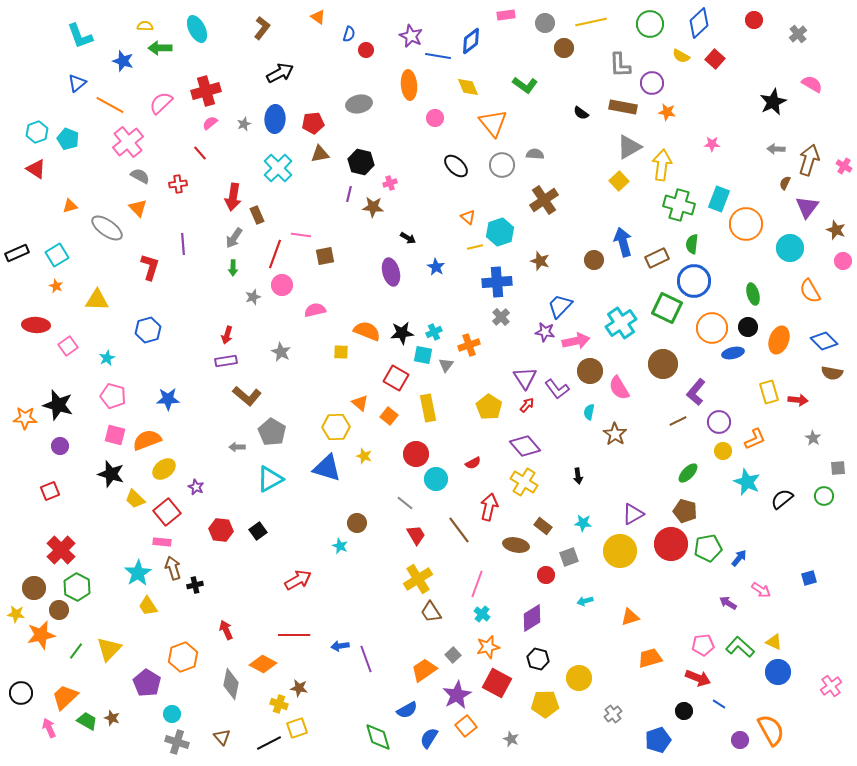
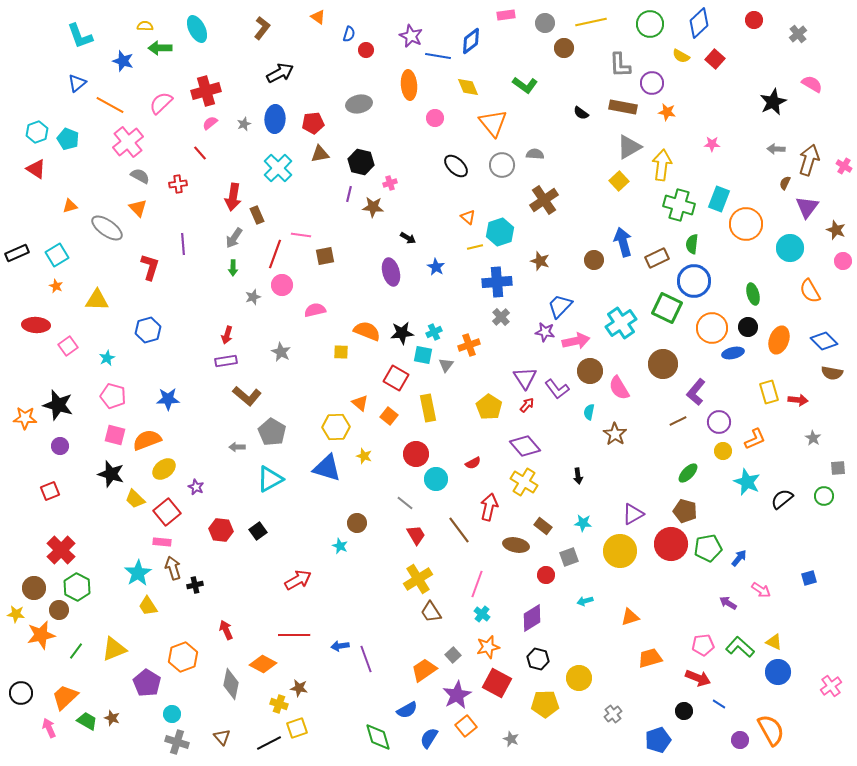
yellow triangle at (109, 649): moved 5 px right; rotated 24 degrees clockwise
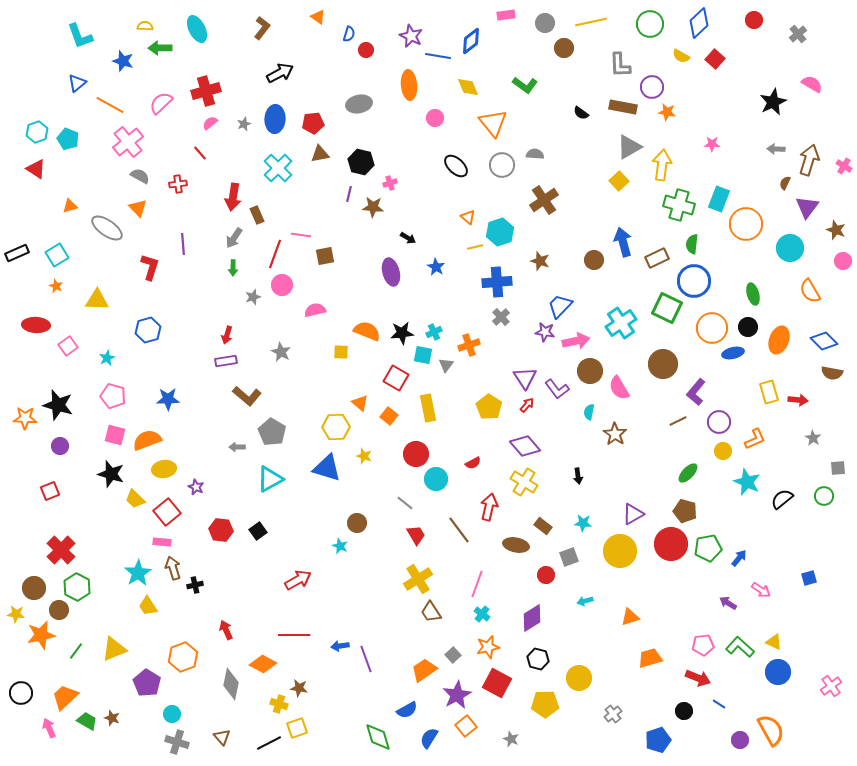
purple circle at (652, 83): moved 4 px down
yellow ellipse at (164, 469): rotated 30 degrees clockwise
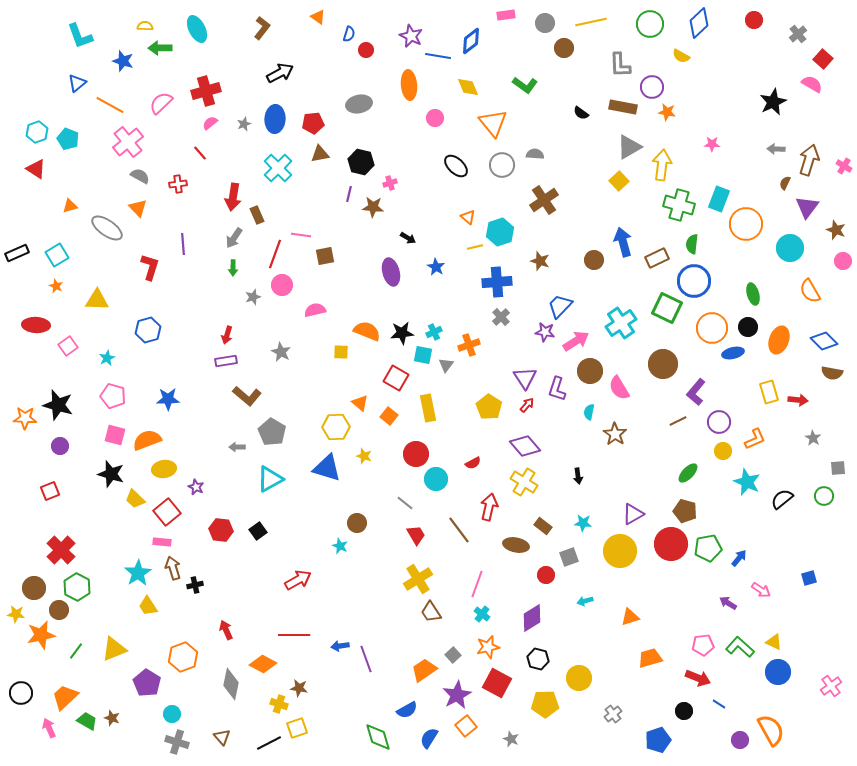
red square at (715, 59): moved 108 px right
pink arrow at (576, 341): rotated 20 degrees counterclockwise
purple L-shape at (557, 389): rotated 55 degrees clockwise
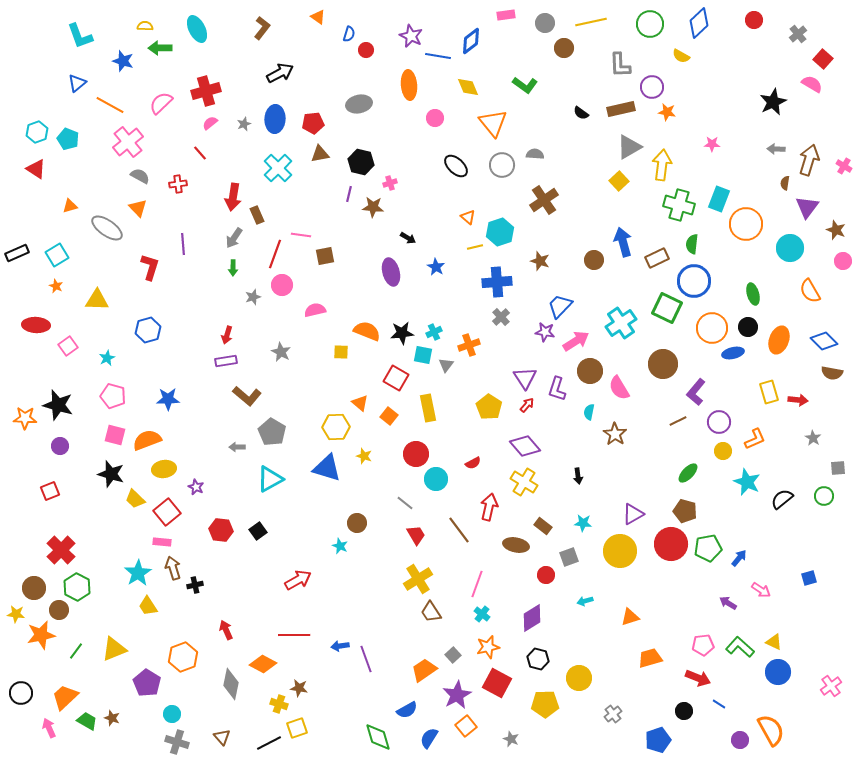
brown rectangle at (623, 107): moved 2 px left, 2 px down; rotated 24 degrees counterclockwise
brown semicircle at (785, 183): rotated 16 degrees counterclockwise
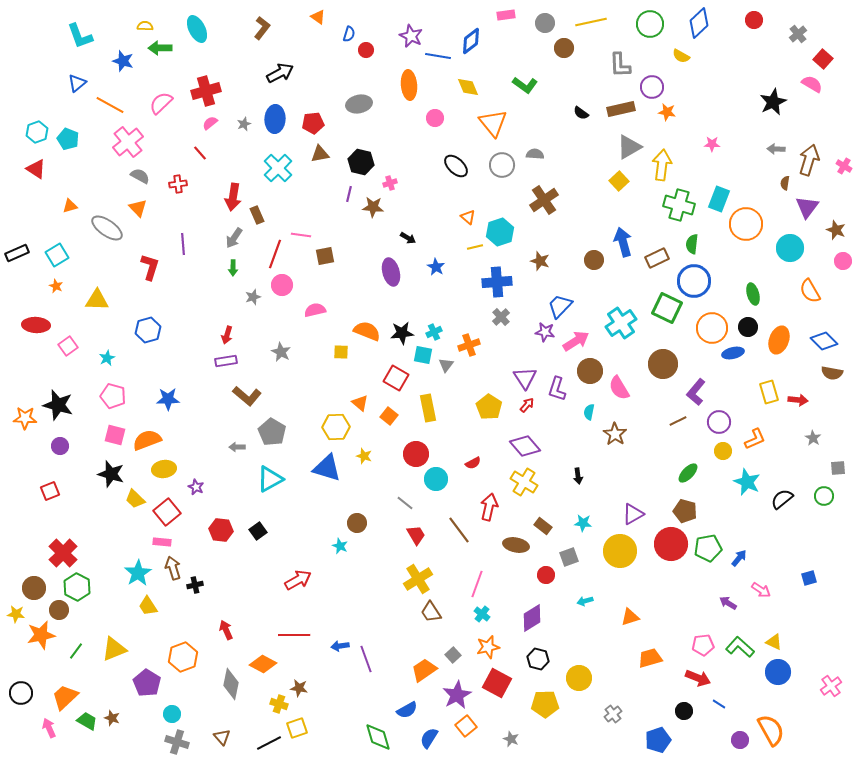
red cross at (61, 550): moved 2 px right, 3 px down
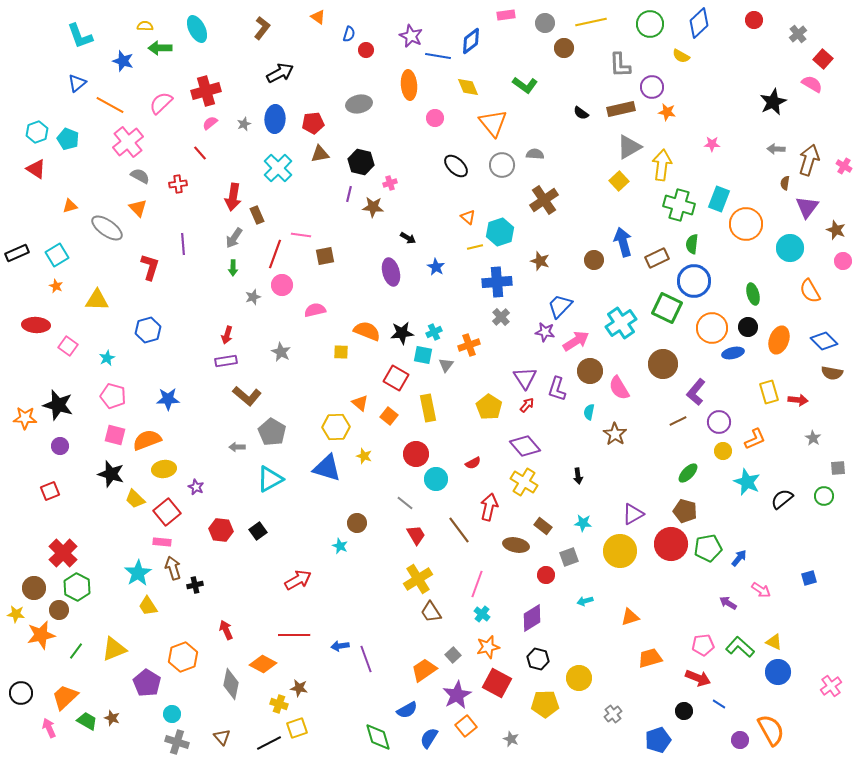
pink square at (68, 346): rotated 18 degrees counterclockwise
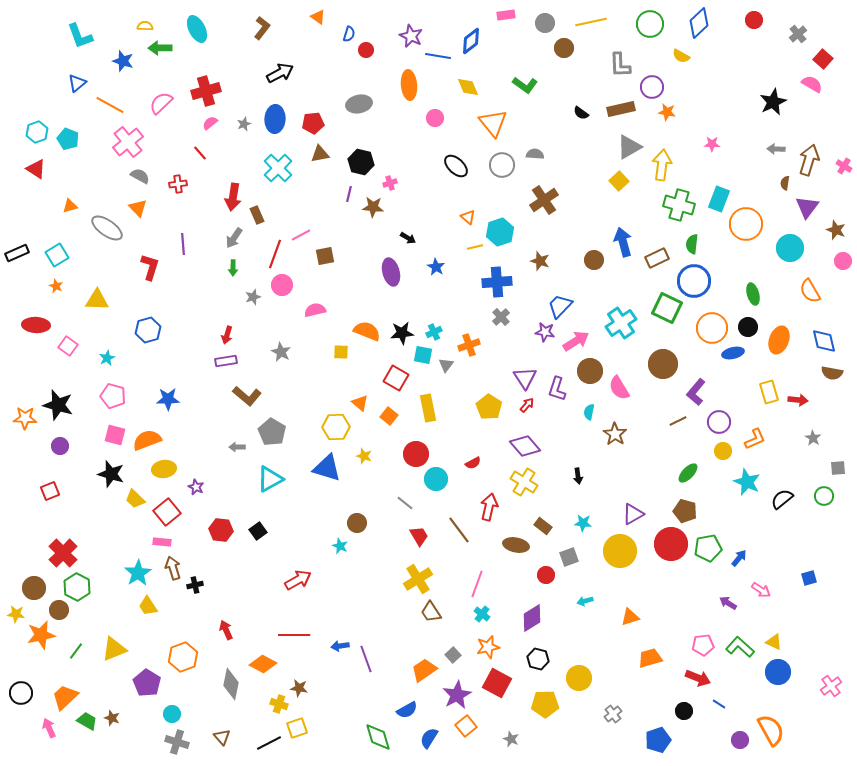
pink line at (301, 235): rotated 36 degrees counterclockwise
blue diamond at (824, 341): rotated 32 degrees clockwise
red trapezoid at (416, 535): moved 3 px right, 1 px down
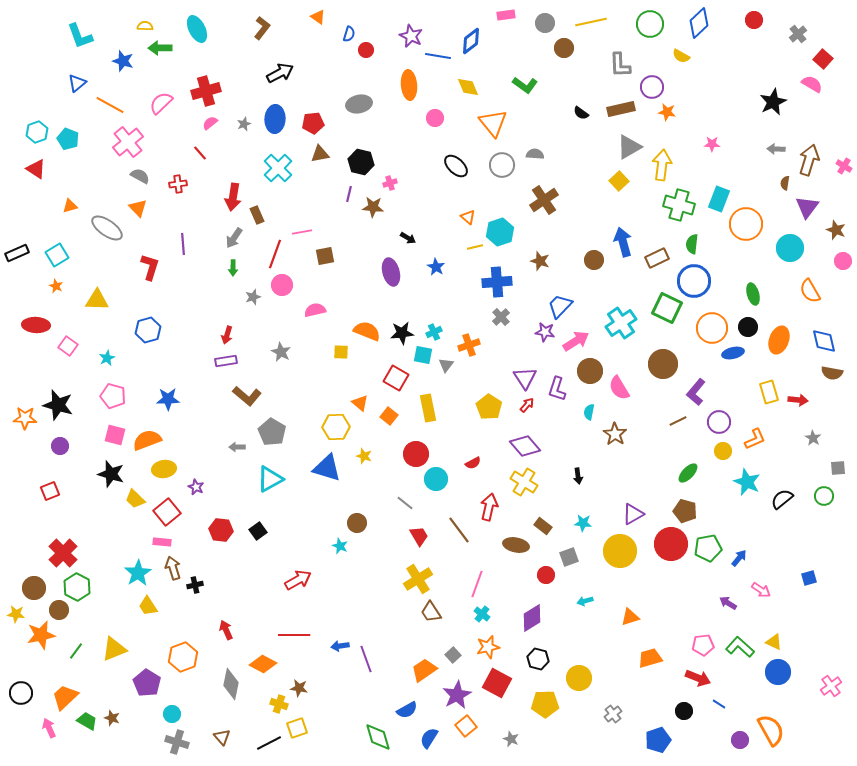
pink line at (301, 235): moved 1 px right, 3 px up; rotated 18 degrees clockwise
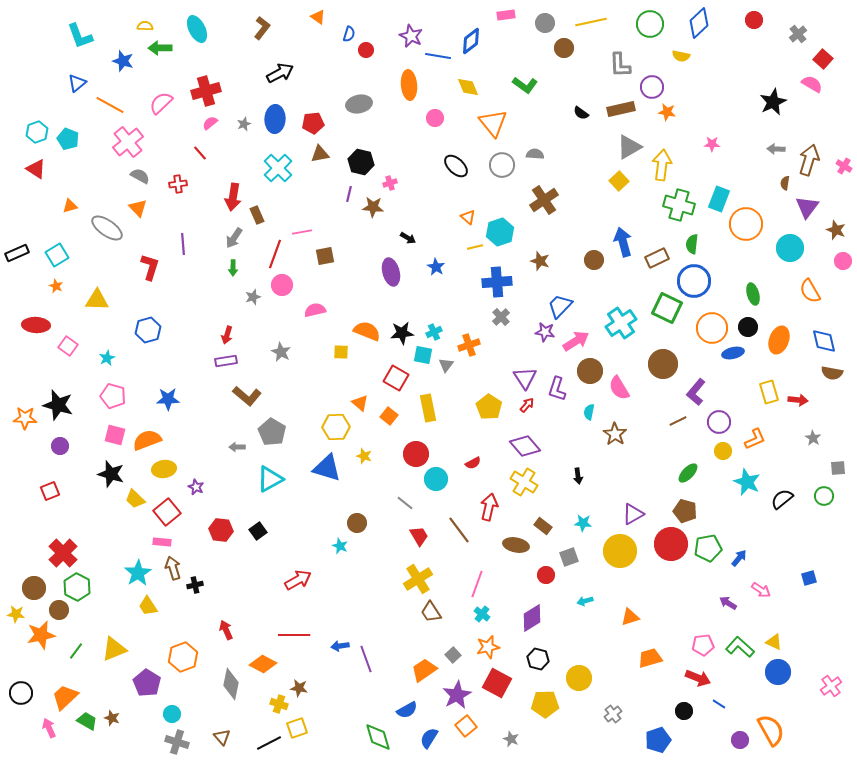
yellow semicircle at (681, 56): rotated 18 degrees counterclockwise
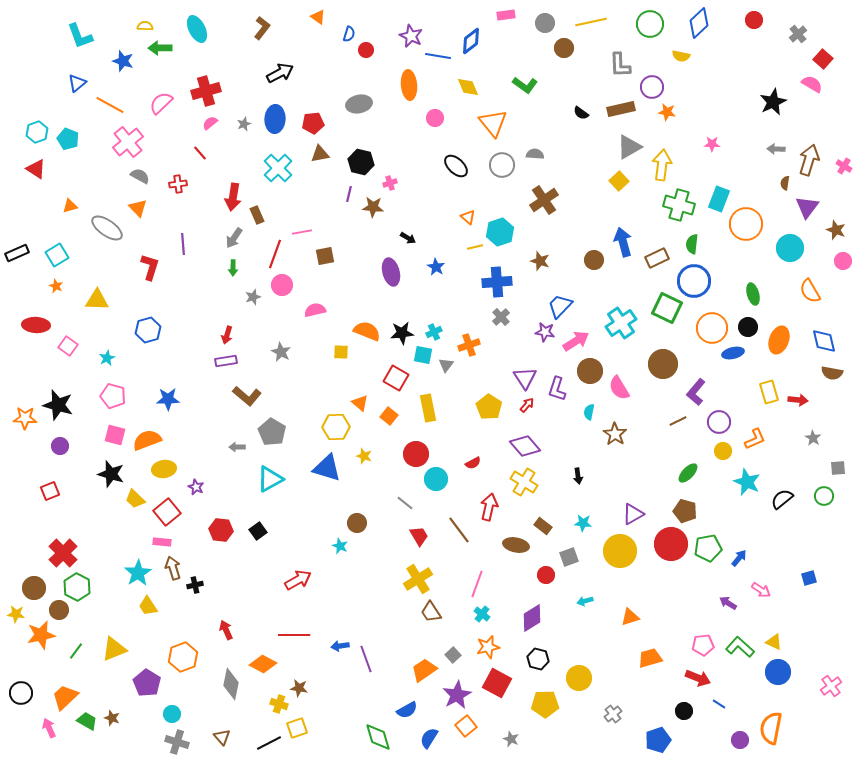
orange semicircle at (771, 730): moved 2 px up; rotated 140 degrees counterclockwise
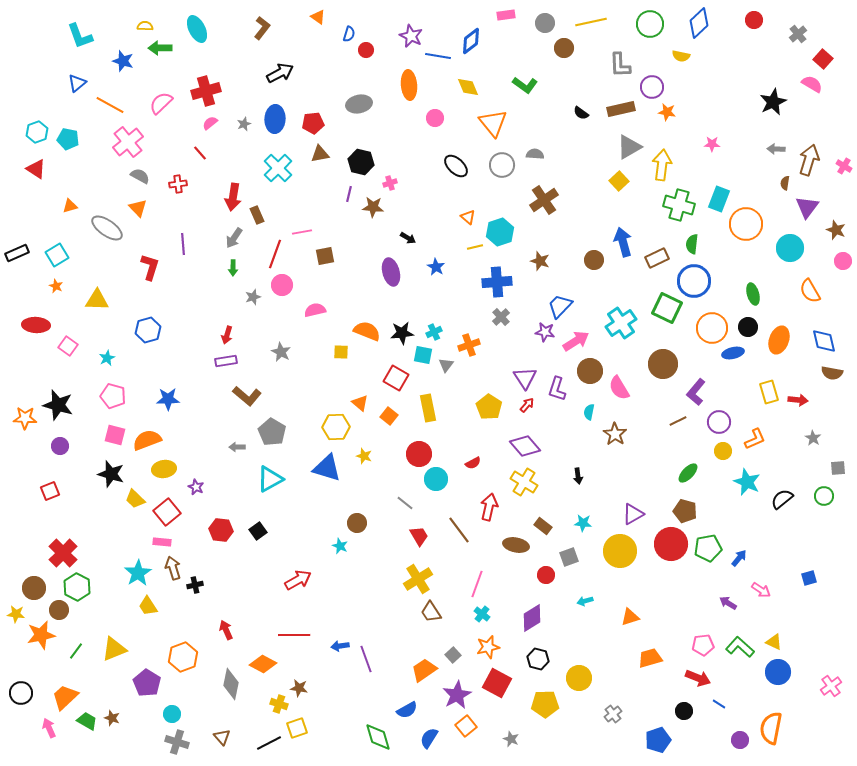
cyan pentagon at (68, 139): rotated 10 degrees counterclockwise
red circle at (416, 454): moved 3 px right
